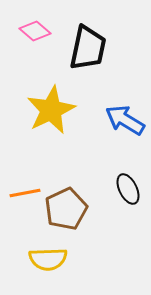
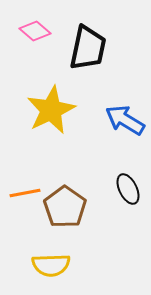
brown pentagon: moved 1 px left, 2 px up; rotated 12 degrees counterclockwise
yellow semicircle: moved 3 px right, 6 px down
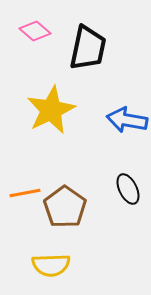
blue arrow: moved 2 px right; rotated 21 degrees counterclockwise
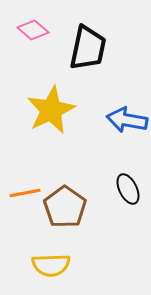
pink diamond: moved 2 px left, 1 px up
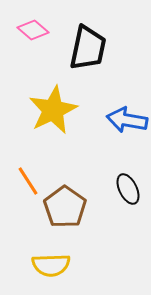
yellow star: moved 2 px right
orange line: moved 3 px right, 12 px up; rotated 68 degrees clockwise
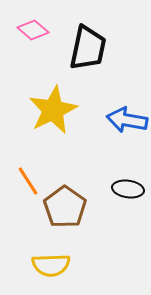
black ellipse: rotated 56 degrees counterclockwise
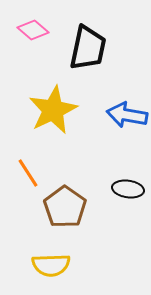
blue arrow: moved 5 px up
orange line: moved 8 px up
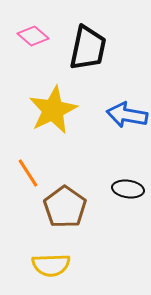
pink diamond: moved 6 px down
